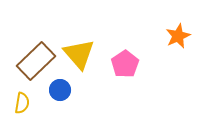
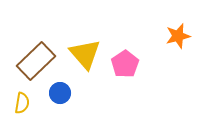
orange star: rotated 10 degrees clockwise
yellow triangle: moved 6 px right
blue circle: moved 3 px down
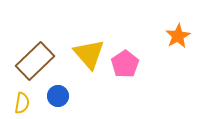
orange star: rotated 15 degrees counterclockwise
yellow triangle: moved 4 px right
brown rectangle: moved 1 px left
blue circle: moved 2 px left, 3 px down
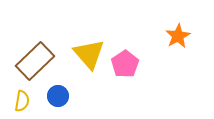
yellow semicircle: moved 2 px up
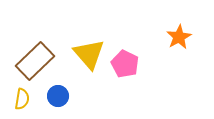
orange star: moved 1 px right, 1 px down
pink pentagon: rotated 12 degrees counterclockwise
yellow semicircle: moved 2 px up
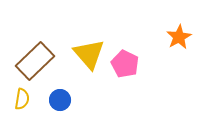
blue circle: moved 2 px right, 4 px down
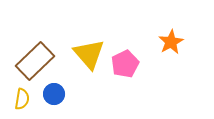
orange star: moved 8 px left, 5 px down
pink pentagon: rotated 20 degrees clockwise
blue circle: moved 6 px left, 6 px up
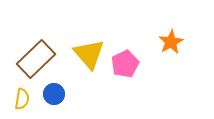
brown rectangle: moved 1 px right, 2 px up
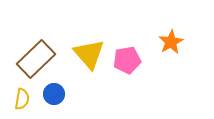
pink pentagon: moved 2 px right, 4 px up; rotated 16 degrees clockwise
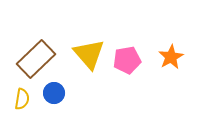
orange star: moved 15 px down
blue circle: moved 1 px up
